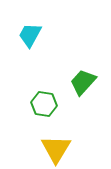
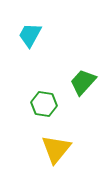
yellow triangle: rotated 8 degrees clockwise
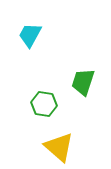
green trapezoid: rotated 24 degrees counterclockwise
yellow triangle: moved 3 px right, 2 px up; rotated 28 degrees counterclockwise
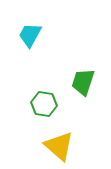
yellow triangle: moved 1 px up
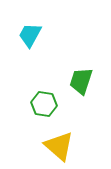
green trapezoid: moved 2 px left, 1 px up
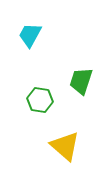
green hexagon: moved 4 px left, 4 px up
yellow triangle: moved 6 px right
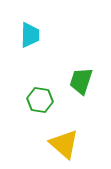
cyan trapezoid: rotated 152 degrees clockwise
yellow triangle: moved 1 px left, 2 px up
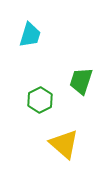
cyan trapezoid: rotated 16 degrees clockwise
green hexagon: rotated 25 degrees clockwise
